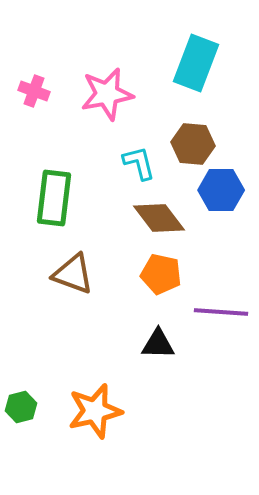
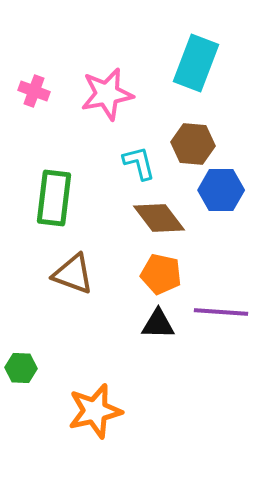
black triangle: moved 20 px up
green hexagon: moved 39 px up; rotated 16 degrees clockwise
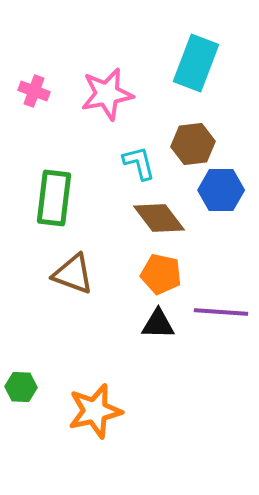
brown hexagon: rotated 12 degrees counterclockwise
green hexagon: moved 19 px down
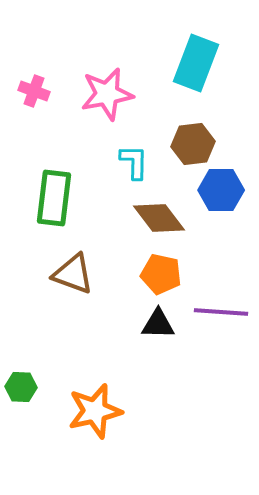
cyan L-shape: moved 5 px left, 1 px up; rotated 15 degrees clockwise
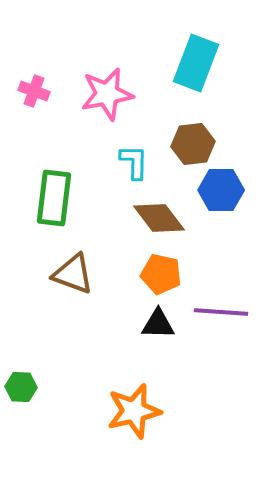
orange star: moved 39 px right
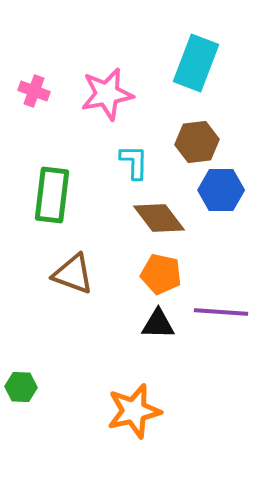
brown hexagon: moved 4 px right, 2 px up
green rectangle: moved 2 px left, 3 px up
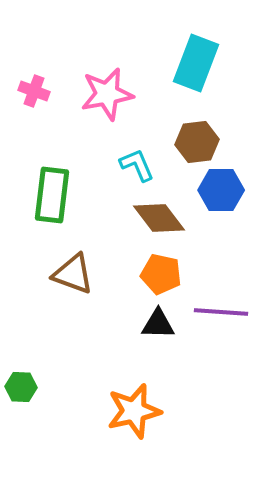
cyan L-shape: moved 3 px right, 3 px down; rotated 24 degrees counterclockwise
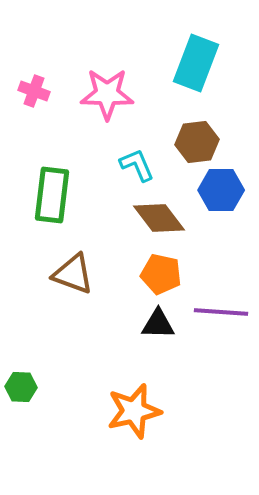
pink star: rotated 12 degrees clockwise
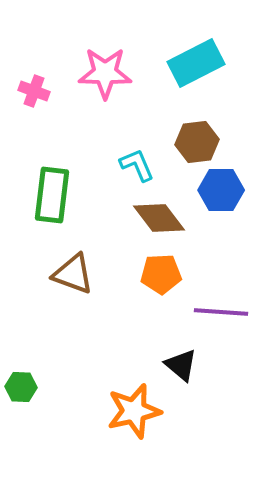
cyan rectangle: rotated 42 degrees clockwise
pink star: moved 2 px left, 21 px up
orange pentagon: rotated 15 degrees counterclockwise
black triangle: moved 23 px right, 41 px down; rotated 39 degrees clockwise
